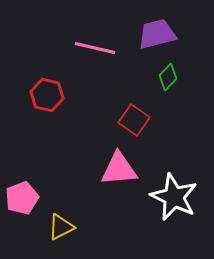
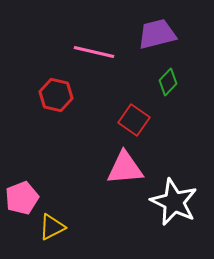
pink line: moved 1 px left, 4 px down
green diamond: moved 5 px down
red hexagon: moved 9 px right
pink triangle: moved 6 px right, 1 px up
white star: moved 5 px down
yellow triangle: moved 9 px left
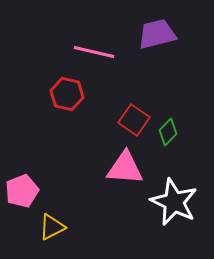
green diamond: moved 50 px down
red hexagon: moved 11 px right, 1 px up
pink triangle: rotated 9 degrees clockwise
pink pentagon: moved 7 px up
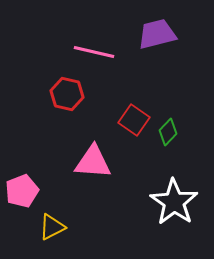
pink triangle: moved 32 px left, 6 px up
white star: rotated 9 degrees clockwise
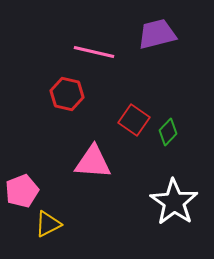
yellow triangle: moved 4 px left, 3 px up
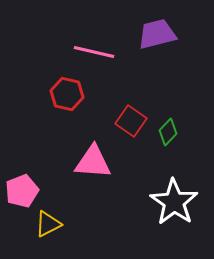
red square: moved 3 px left, 1 px down
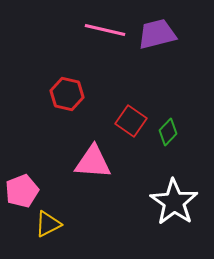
pink line: moved 11 px right, 22 px up
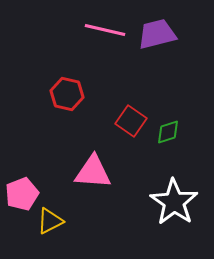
green diamond: rotated 28 degrees clockwise
pink triangle: moved 10 px down
pink pentagon: moved 3 px down
yellow triangle: moved 2 px right, 3 px up
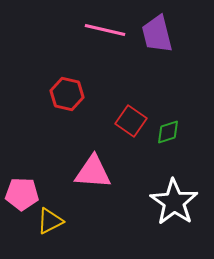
purple trapezoid: rotated 90 degrees counterclockwise
pink pentagon: rotated 24 degrees clockwise
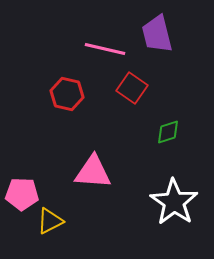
pink line: moved 19 px down
red square: moved 1 px right, 33 px up
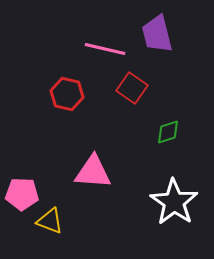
yellow triangle: rotated 48 degrees clockwise
